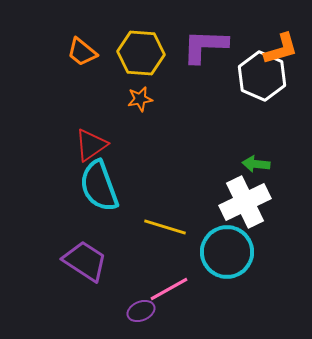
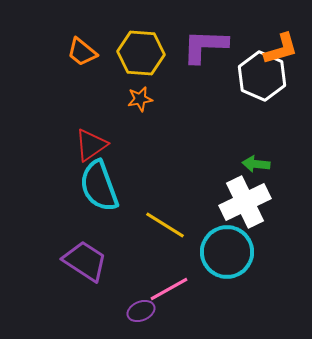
yellow line: moved 2 px up; rotated 15 degrees clockwise
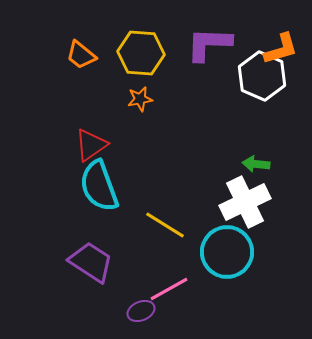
purple L-shape: moved 4 px right, 2 px up
orange trapezoid: moved 1 px left, 3 px down
purple trapezoid: moved 6 px right, 1 px down
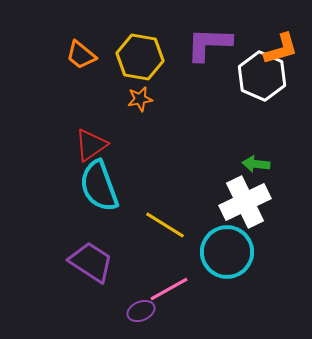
yellow hexagon: moved 1 px left, 4 px down; rotated 6 degrees clockwise
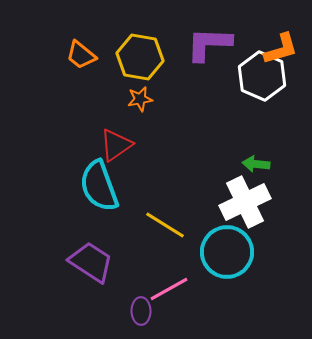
red triangle: moved 25 px right
purple ellipse: rotated 68 degrees counterclockwise
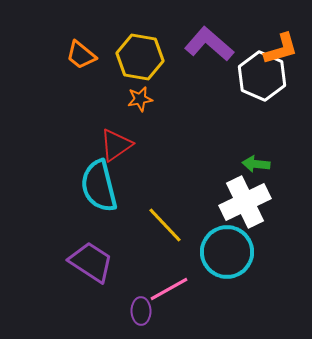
purple L-shape: rotated 39 degrees clockwise
cyan semicircle: rotated 6 degrees clockwise
yellow line: rotated 15 degrees clockwise
